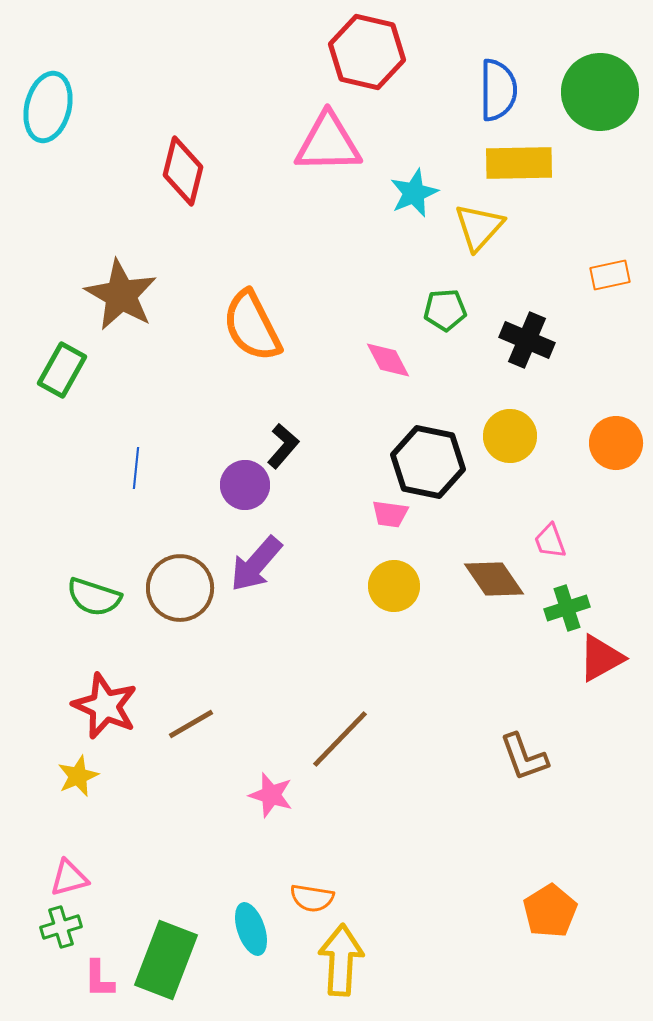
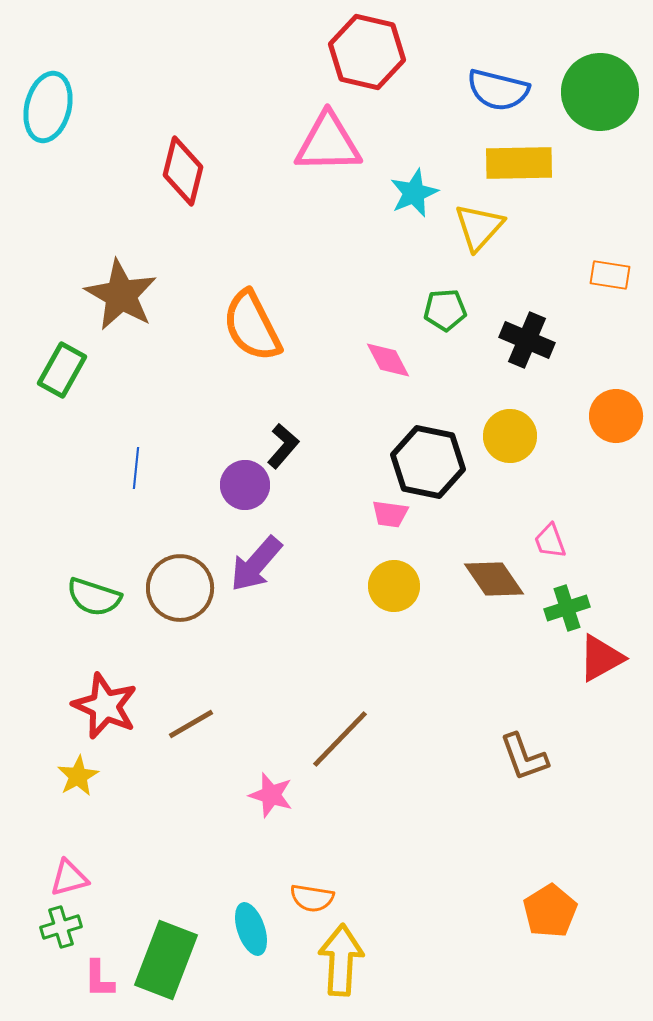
blue semicircle at (498, 90): rotated 104 degrees clockwise
orange rectangle at (610, 275): rotated 21 degrees clockwise
orange circle at (616, 443): moved 27 px up
yellow star at (78, 776): rotated 6 degrees counterclockwise
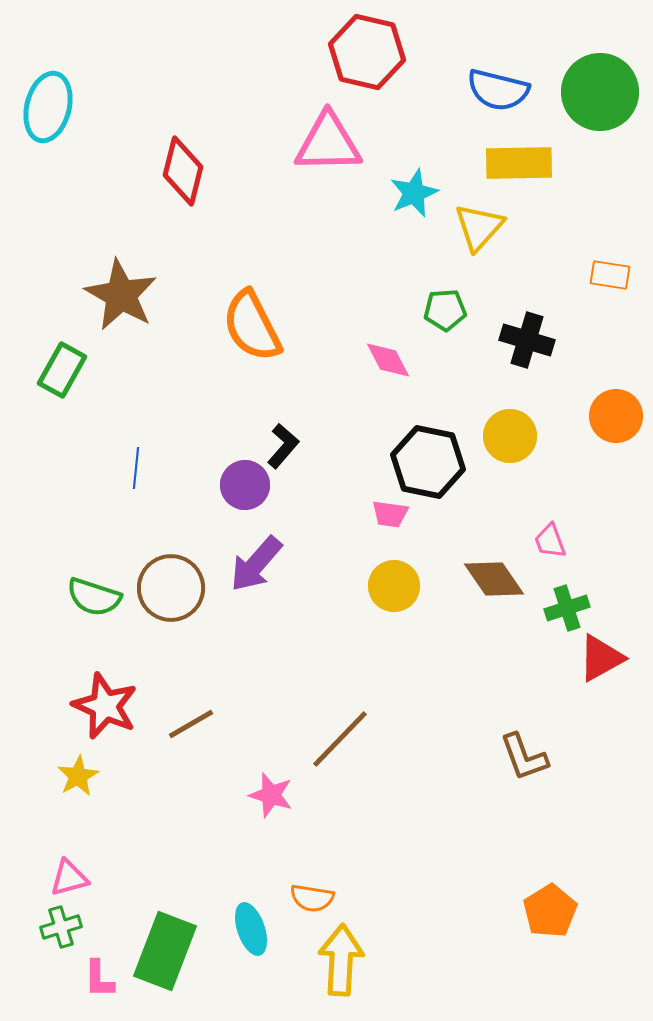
black cross at (527, 340): rotated 6 degrees counterclockwise
brown circle at (180, 588): moved 9 px left
green rectangle at (166, 960): moved 1 px left, 9 px up
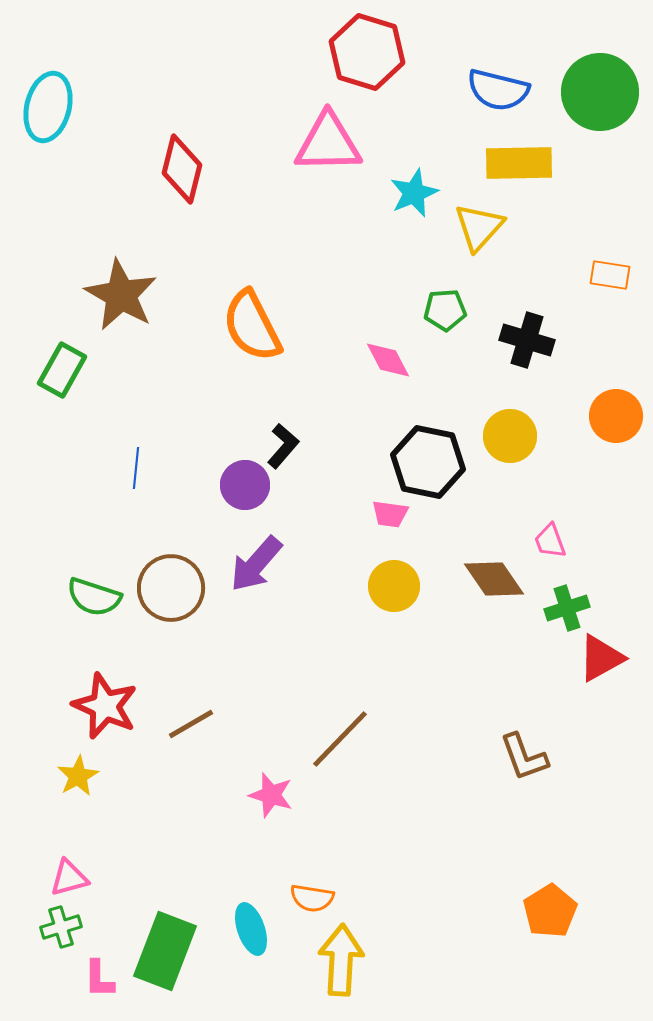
red hexagon at (367, 52): rotated 4 degrees clockwise
red diamond at (183, 171): moved 1 px left, 2 px up
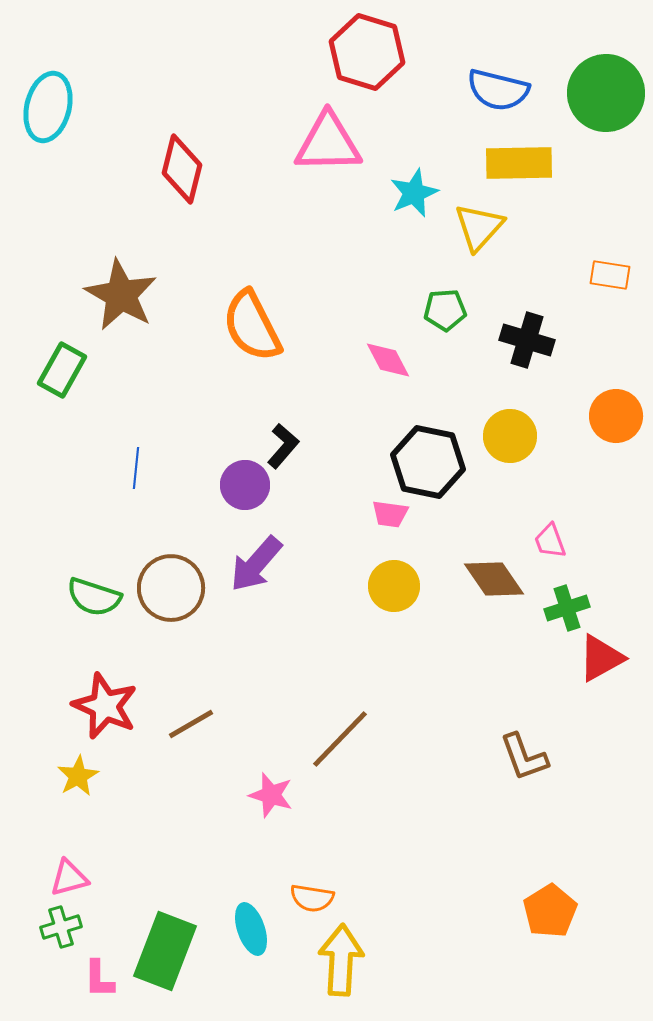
green circle at (600, 92): moved 6 px right, 1 px down
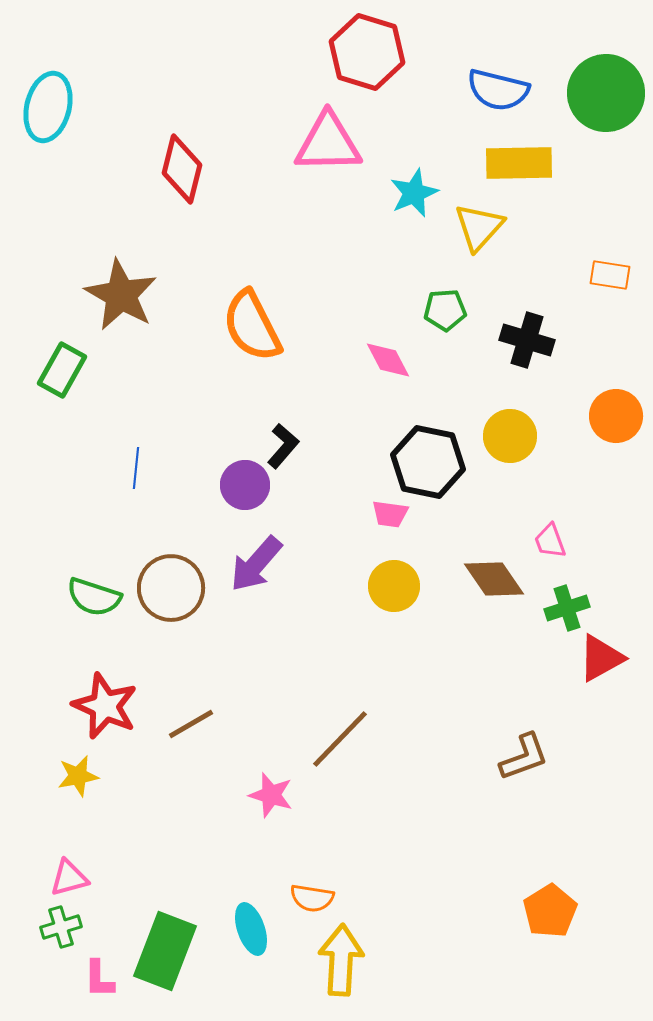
brown L-shape at (524, 757): rotated 90 degrees counterclockwise
yellow star at (78, 776): rotated 18 degrees clockwise
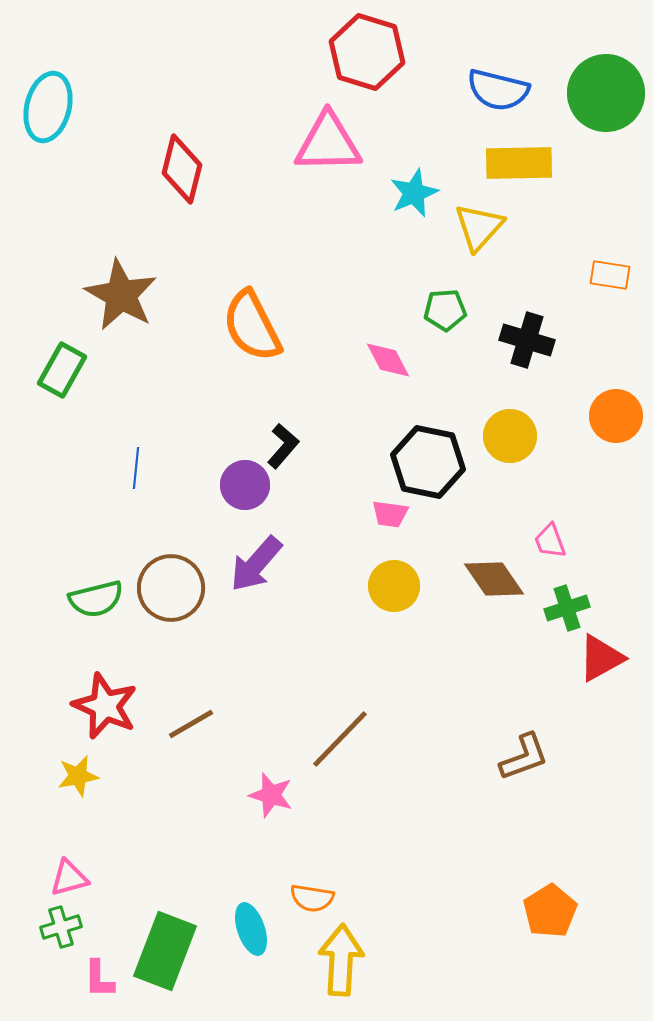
green semicircle at (94, 597): moved 2 px right, 2 px down; rotated 32 degrees counterclockwise
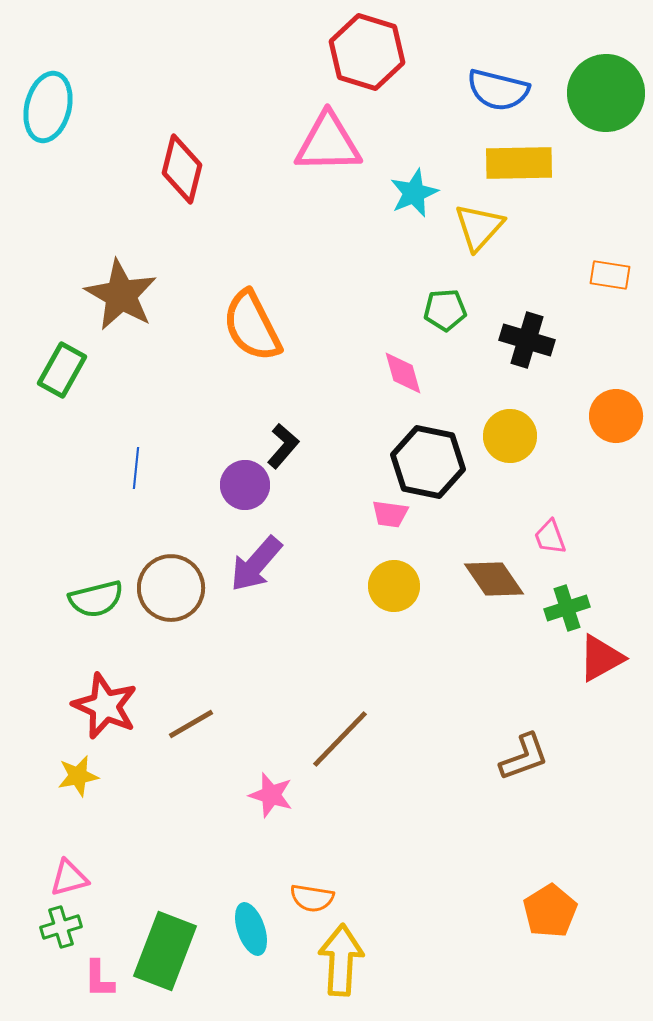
pink diamond at (388, 360): moved 15 px right, 13 px down; rotated 12 degrees clockwise
pink trapezoid at (550, 541): moved 4 px up
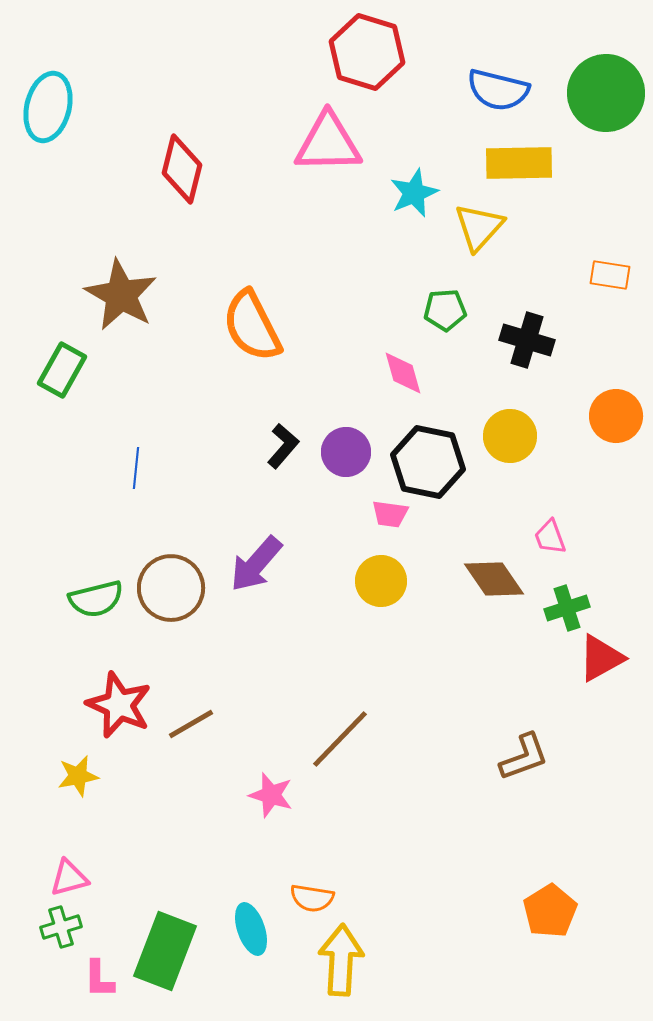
purple circle at (245, 485): moved 101 px right, 33 px up
yellow circle at (394, 586): moved 13 px left, 5 px up
red star at (105, 706): moved 14 px right, 1 px up
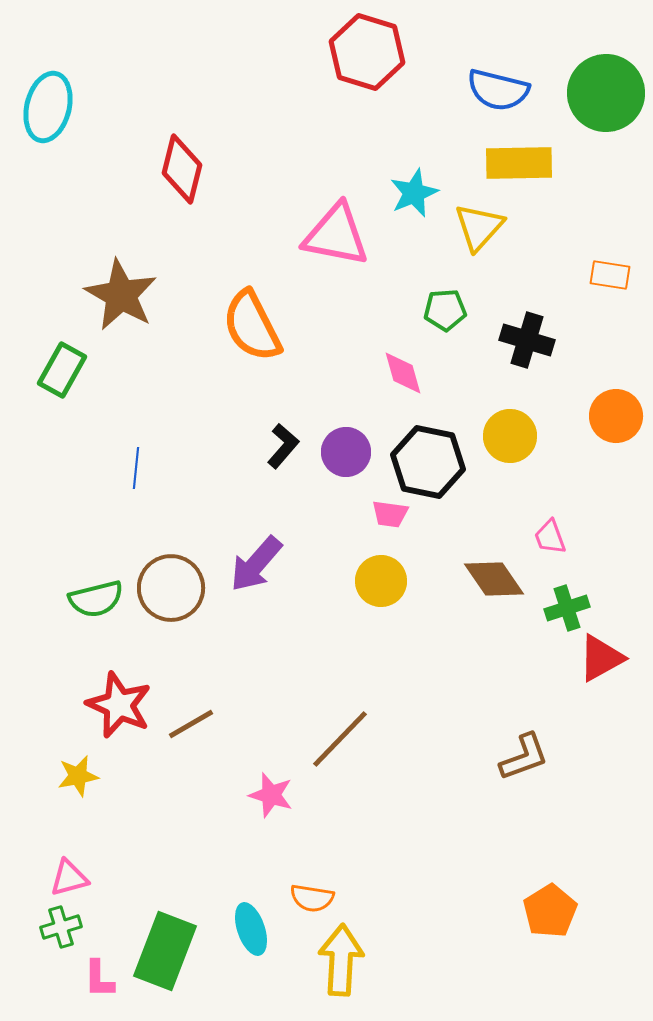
pink triangle at (328, 143): moved 8 px right, 92 px down; rotated 12 degrees clockwise
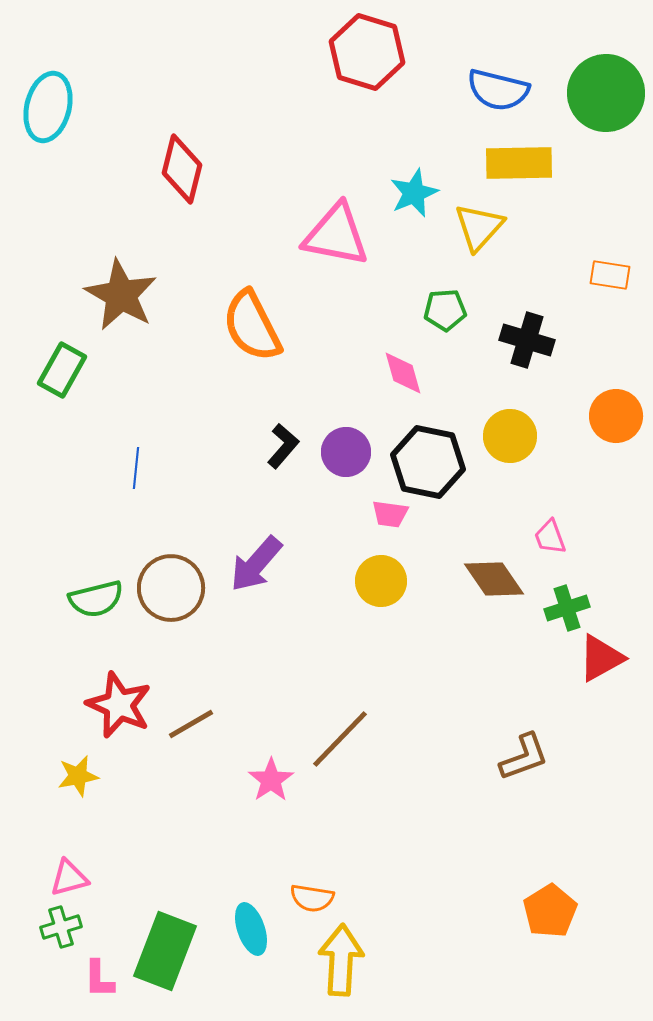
pink star at (271, 795): moved 15 px up; rotated 21 degrees clockwise
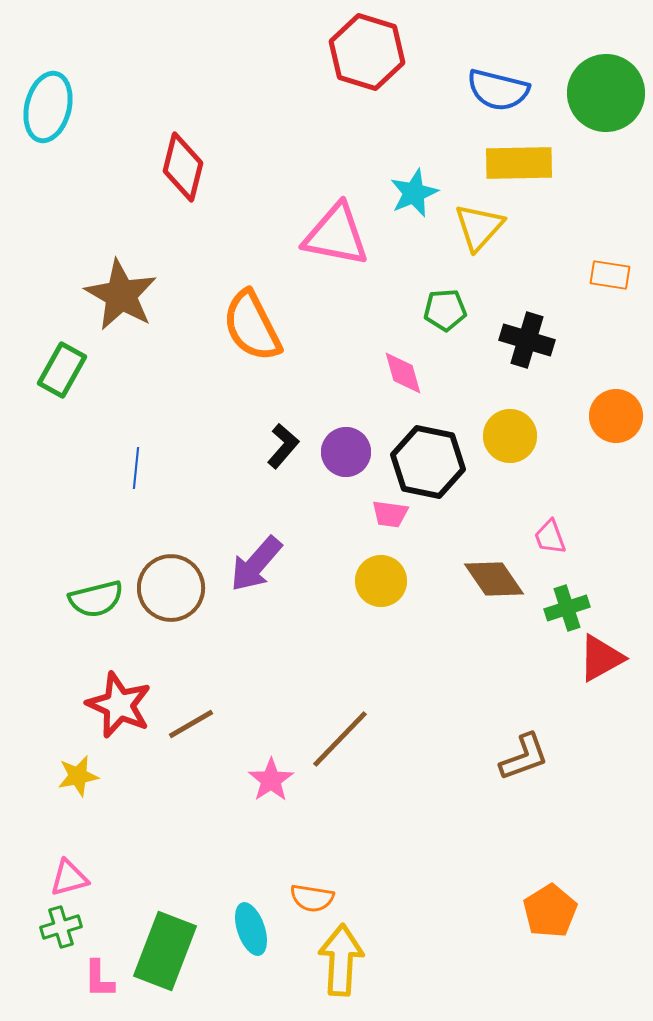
red diamond at (182, 169): moved 1 px right, 2 px up
